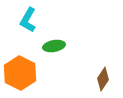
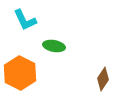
cyan L-shape: moved 3 px left; rotated 55 degrees counterclockwise
green ellipse: rotated 20 degrees clockwise
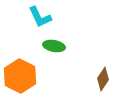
cyan L-shape: moved 15 px right, 3 px up
orange hexagon: moved 3 px down
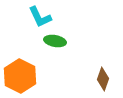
green ellipse: moved 1 px right, 5 px up
brown diamond: rotated 15 degrees counterclockwise
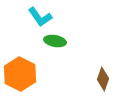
cyan L-shape: rotated 10 degrees counterclockwise
orange hexagon: moved 2 px up
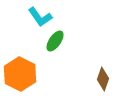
green ellipse: rotated 65 degrees counterclockwise
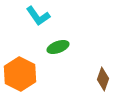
cyan L-shape: moved 2 px left, 1 px up
green ellipse: moved 3 px right, 6 px down; rotated 35 degrees clockwise
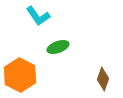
orange hexagon: moved 1 px down
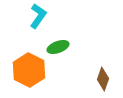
cyan L-shape: rotated 110 degrees counterclockwise
orange hexagon: moved 9 px right, 5 px up
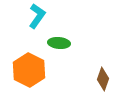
cyan L-shape: moved 1 px left
green ellipse: moved 1 px right, 4 px up; rotated 25 degrees clockwise
